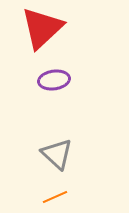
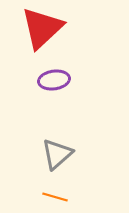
gray triangle: rotated 36 degrees clockwise
orange line: rotated 40 degrees clockwise
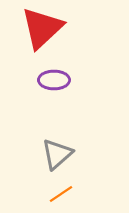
purple ellipse: rotated 8 degrees clockwise
orange line: moved 6 px right, 3 px up; rotated 50 degrees counterclockwise
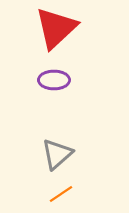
red triangle: moved 14 px right
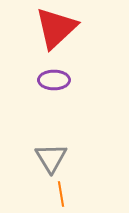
gray triangle: moved 6 px left, 4 px down; rotated 20 degrees counterclockwise
orange line: rotated 65 degrees counterclockwise
